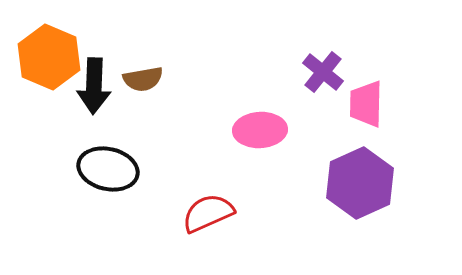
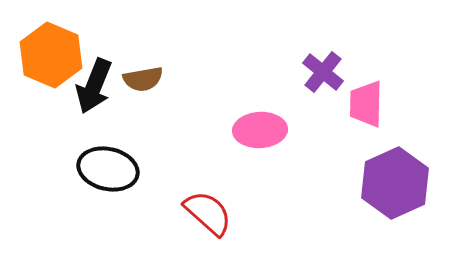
orange hexagon: moved 2 px right, 2 px up
black arrow: rotated 20 degrees clockwise
purple hexagon: moved 35 px right
red semicircle: rotated 66 degrees clockwise
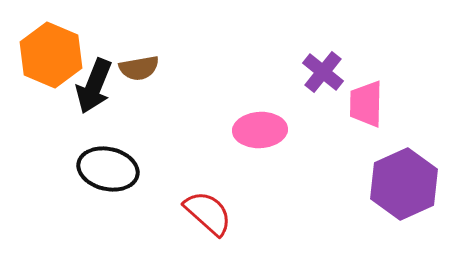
brown semicircle: moved 4 px left, 11 px up
purple hexagon: moved 9 px right, 1 px down
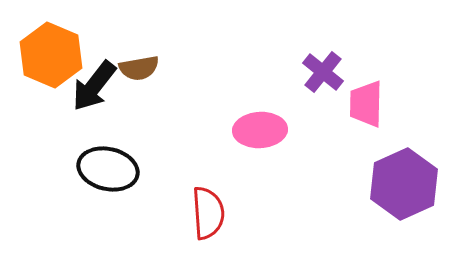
black arrow: rotated 16 degrees clockwise
red semicircle: rotated 44 degrees clockwise
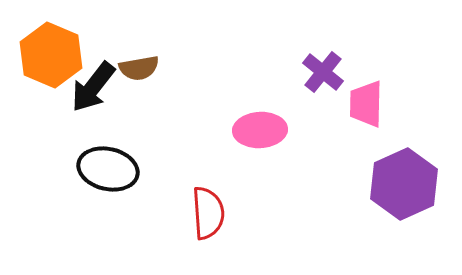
black arrow: moved 1 px left, 1 px down
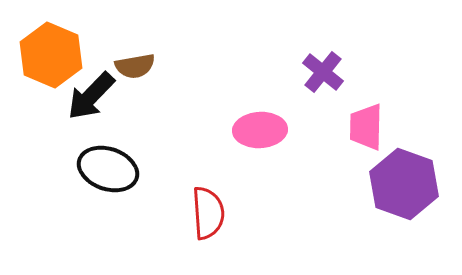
brown semicircle: moved 4 px left, 2 px up
black arrow: moved 2 px left, 9 px down; rotated 6 degrees clockwise
pink trapezoid: moved 23 px down
black ellipse: rotated 6 degrees clockwise
purple hexagon: rotated 16 degrees counterclockwise
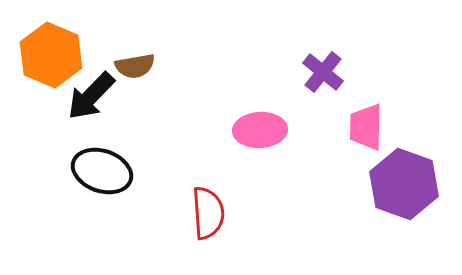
black ellipse: moved 6 px left, 2 px down
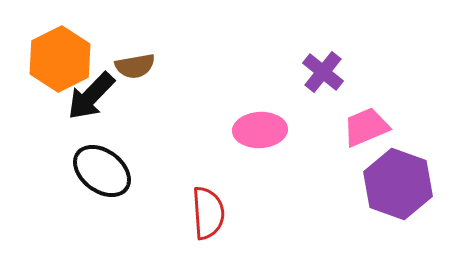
orange hexagon: moved 9 px right, 4 px down; rotated 10 degrees clockwise
pink trapezoid: rotated 66 degrees clockwise
black ellipse: rotated 18 degrees clockwise
purple hexagon: moved 6 px left
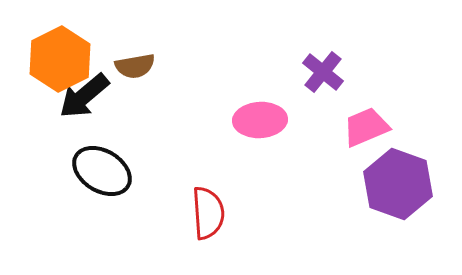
black arrow: moved 7 px left; rotated 6 degrees clockwise
pink ellipse: moved 10 px up
black ellipse: rotated 6 degrees counterclockwise
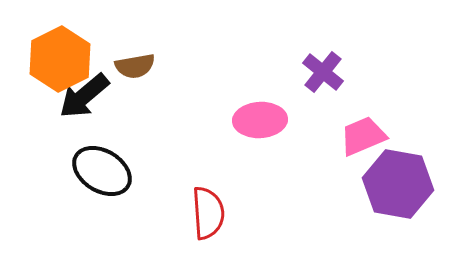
pink trapezoid: moved 3 px left, 9 px down
purple hexagon: rotated 10 degrees counterclockwise
